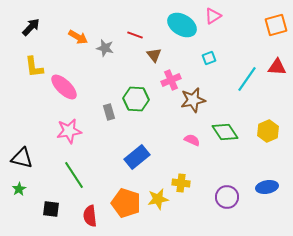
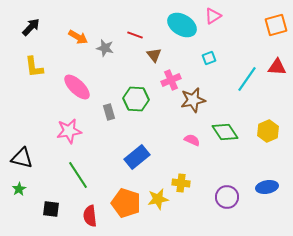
pink ellipse: moved 13 px right
green line: moved 4 px right
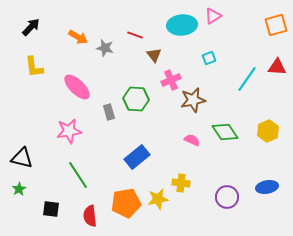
cyan ellipse: rotated 36 degrees counterclockwise
orange pentagon: rotated 28 degrees counterclockwise
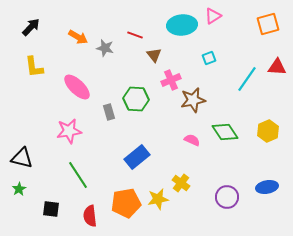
orange square: moved 8 px left, 1 px up
yellow cross: rotated 30 degrees clockwise
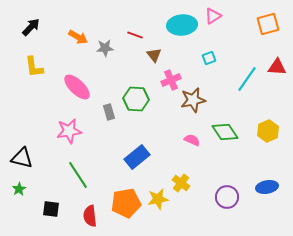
gray star: rotated 18 degrees counterclockwise
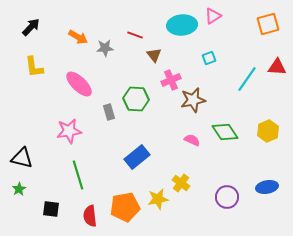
pink ellipse: moved 2 px right, 3 px up
green line: rotated 16 degrees clockwise
orange pentagon: moved 1 px left, 4 px down
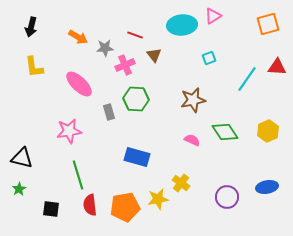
black arrow: rotated 150 degrees clockwise
pink cross: moved 46 px left, 15 px up
blue rectangle: rotated 55 degrees clockwise
red semicircle: moved 11 px up
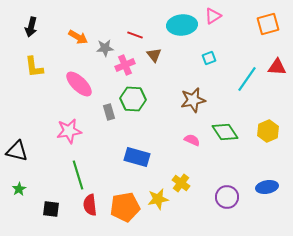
green hexagon: moved 3 px left
black triangle: moved 5 px left, 7 px up
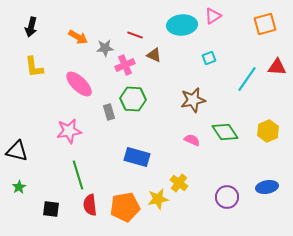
orange square: moved 3 px left
brown triangle: rotated 28 degrees counterclockwise
yellow cross: moved 2 px left
green star: moved 2 px up
